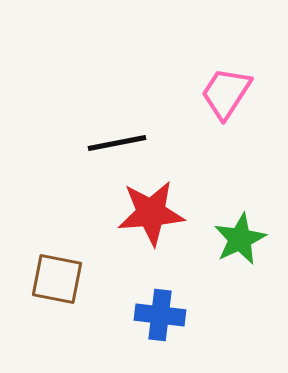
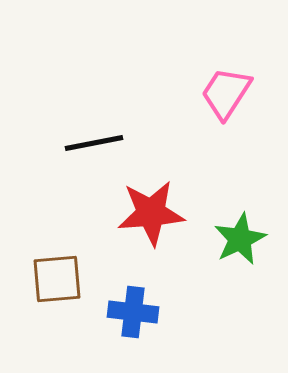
black line: moved 23 px left
brown square: rotated 16 degrees counterclockwise
blue cross: moved 27 px left, 3 px up
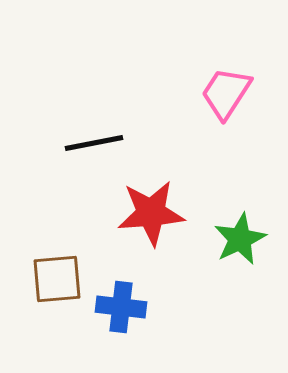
blue cross: moved 12 px left, 5 px up
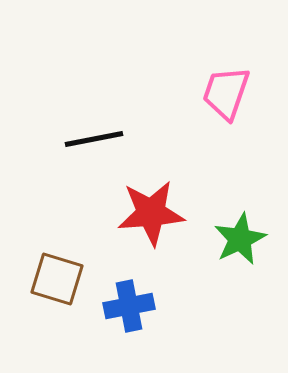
pink trapezoid: rotated 14 degrees counterclockwise
black line: moved 4 px up
brown square: rotated 22 degrees clockwise
blue cross: moved 8 px right, 1 px up; rotated 18 degrees counterclockwise
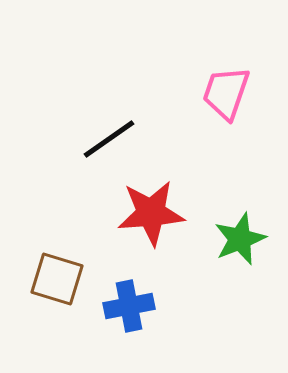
black line: moved 15 px right; rotated 24 degrees counterclockwise
green star: rotated 4 degrees clockwise
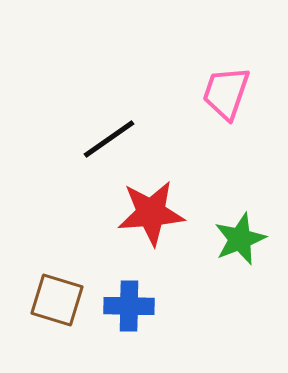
brown square: moved 21 px down
blue cross: rotated 12 degrees clockwise
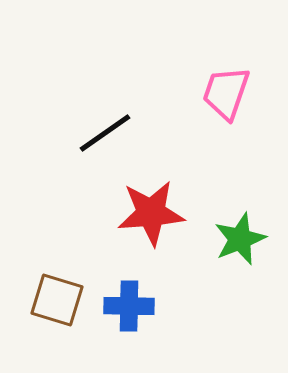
black line: moved 4 px left, 6 px up
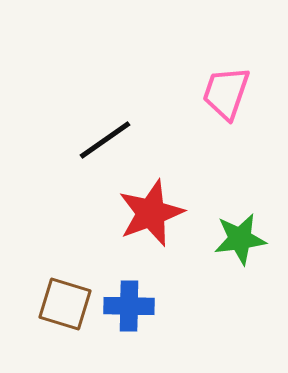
black line: moved 7 px down
red star: rotated 16 degrees counterclockwise
green star: rotated 14 degrees clockwise
brown square: moved 8 px right, 4 px down
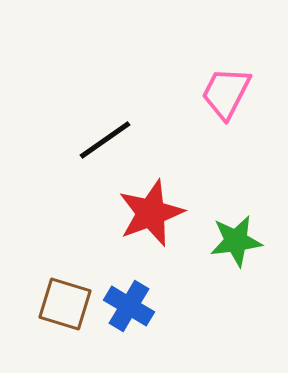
pink trapezoid: rotated 8 degrees clockwise
green star: moved 4 px left, 2 px down
blue cross: rotated 30 degrees clockwise
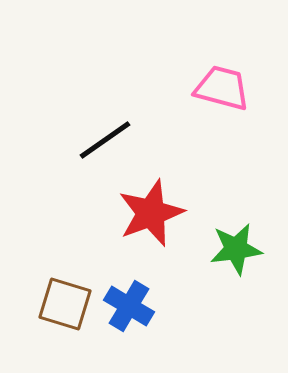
pink trapezoid: moved 4 px left, 5 px up; rotated 78 degrees clockwise
green star: moved 8 px down
